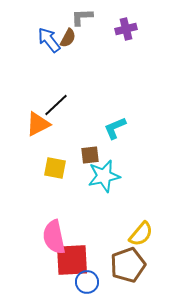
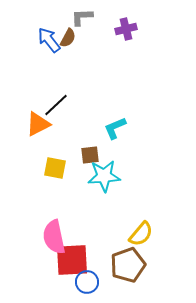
cyan star: rotated 8 degrees clockwise
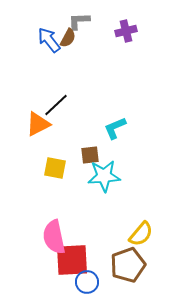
gray L-shape: moved 3 px left, 4 px down
purple cross: moved 2 px down
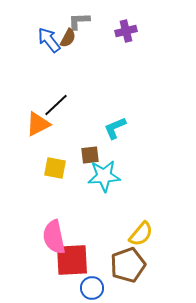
blue circle: moved 5 px right, 6 px down
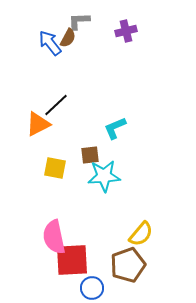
blue arrow: moved 1 px right, 3 px down
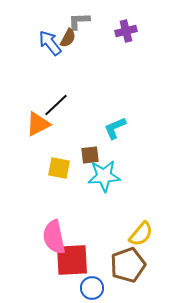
yellow square: moved 4 px right
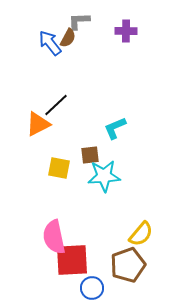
purple cross: rotated 15 degrees clockwise
